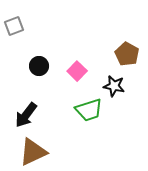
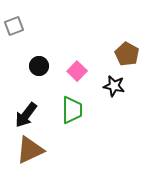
green trapezoid: moved 17 px left; rotated 72 degrees counterclockwise
brown triangle: moved 3 px left, 2 px up
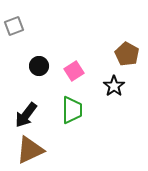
pink square: moved 3 px left; rotated 12 degrees clockwise
black star: rotated 25 degrees clockwise
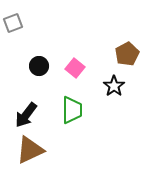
gray square: moved 1 px left, 3 px up
brown pentagon: rotated 15 degrees clockwise
pink square: moved 1 px right, 3 px up; rotated 18 degrees counterclockwise
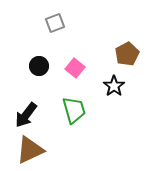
gray square: moved 42 px right
green trapezoid: moved 2 px right; rotated 16 degrees counterclockwise
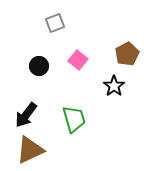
pink square: moved 3 px right, 8 px up
green trapezoid: moved 9 px down
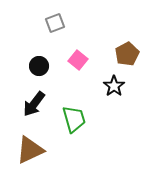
black arrow: moved 8 px right, 11 px up
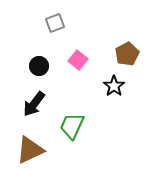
green trapezoid: moved 2 px left, 7 px down; rotated 140 degrees counterclockwise
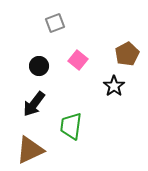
green trapezoid: moved 1 px left; rotated 16 degrees counterclockwise
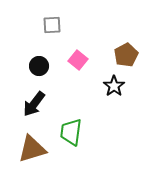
gray square: moved 3 px left, 2 px down; rotated 18 degrees clockwise
brown pentagon: moved 1 px left, 1 px down
green trapezoid: moved 6 px down
brown triangle: moved 2 px right, 1 px up; rotated 8 degrees clockwise
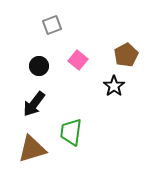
gray square: rotated 18 degrees counterclockwise
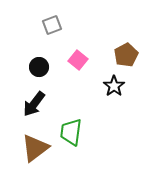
black circle: moved 1 px down
brown triangle: moved 3 px right, 1 px up; rotated 20 degrees counterclockwise
